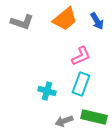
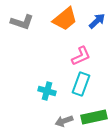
blue arrow: rotated 102 degrees counterclockwise
green rectangle: rotated 25 degrees counterclockwise
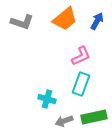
blue arrow: rotated 18 degrees counterclockwise
cyan cross: moved 8 px down
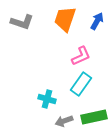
orange trapezoid: rotated 148 degrees clockwise
cyan rectangle: rotated 15 degrees clockwise
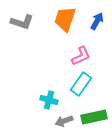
cyan cross: moved 2 px right, 1 px down
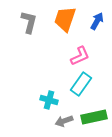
gray L-shape: moved 7 px right; rotated 95 degrees counterclockwise
pink L-shape: moved 1 px left
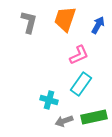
blue arrow: moved 1 px right, 4 px down
pink L-shape: moved 1 px left, 1 px up
